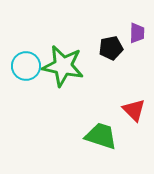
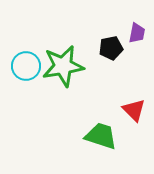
purple trapezoid: rotated 10 degrees clockwise
green star: rotated 21 degrees counterclockwise
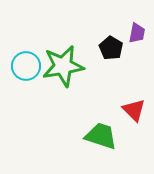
black pentagon: rotated 30 degrees counterclockwise
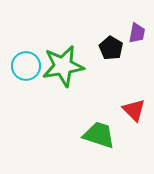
green trapezoid: moved 2 px left, 1 px up
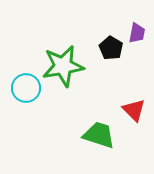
cyan circle: moved 22 px down
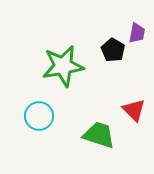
black pentagon: moved 2 px right, 2 px down
cyan circle: moved 13 px right, 28 px down
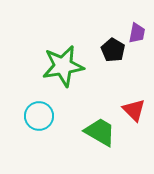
green trapezoid: moved 1 px right, 3 px up; rotated 12 degrees clockwise
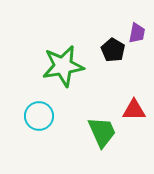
red triangle: rotated 45 degrees counterclockwise
green trapezoid: moved 2 px right; rotated 36 degrees clockwise
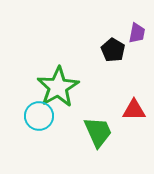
green star: moved 5 px left, 21 px down; rotated 21 degrees counterclockwise
green trapezoid: moved 4 px left
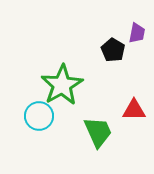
green star: moved 4 px right, 2 px up
